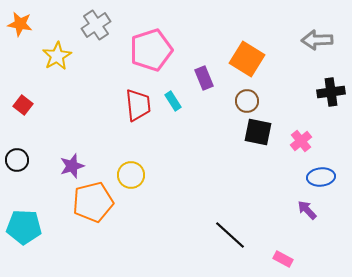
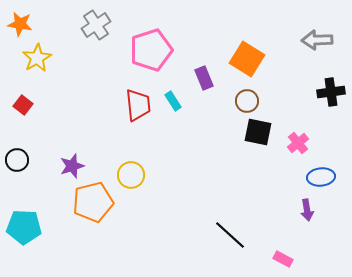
yellow star: moved 20 px left, 2 px down
pink cross: moved 3 px left, 2 px down
purple arrow: rotated 145 degrees counterclockwise
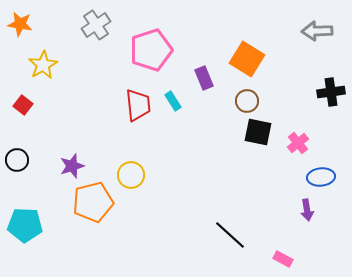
gray arrow: moved 9 px up
yellow star: moved 6 px right, 7 px down
cyan pentagon: moved 1 px right, 2 px up
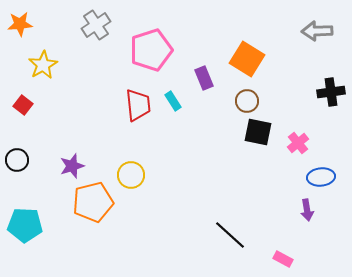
orange star: rotated 15 degrees counterclockwise
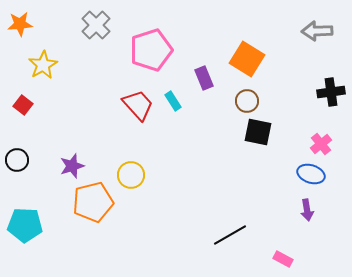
gray cross: rotated 12 degrees counterclockwise
red trapezoid: rotated 36 degrees counterclockwise
pink cross: moved 23 px right, 1 px down
blue ellipse: moved 10 px left, 3 px up; rotated 24 degrees clockwise
black line: rotated 72 degrees counterclockwise
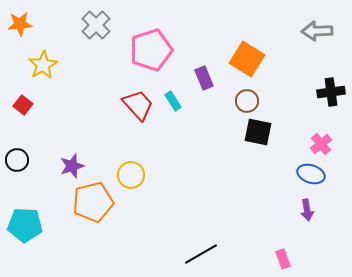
black line: moved 29 px left, 19 px down
pink rectangle: rotated 42 degrees clockwise
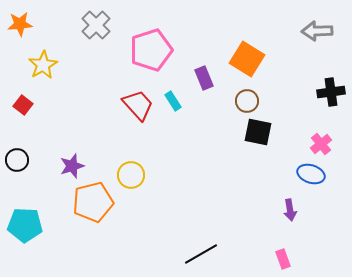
purple arrow: moved 17 px left
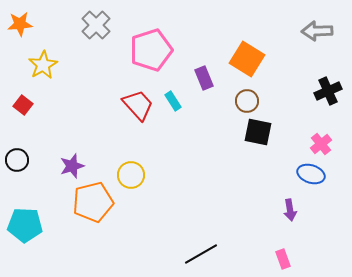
black cross: moved 3 px left, 1 px up; rotated 16 degrees counterclockwise
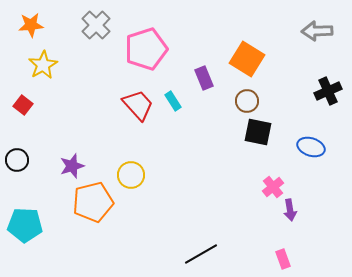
orange star: moved 11 px right, 1 px down
pink pentagon: moved 5 px left, 1 px up
pink cross: moved 48 px left, 43 px down
blue ellipse: moved 27 px up
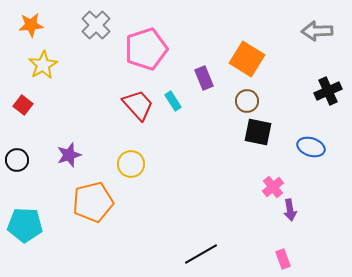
purple star: moved 3 px left, 11 px up
yellow circle: moved 11 px up
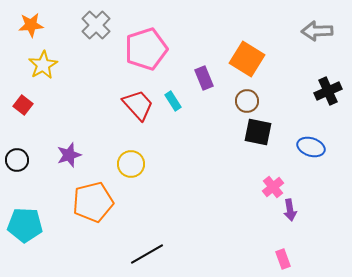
black line: moved 54 px left
